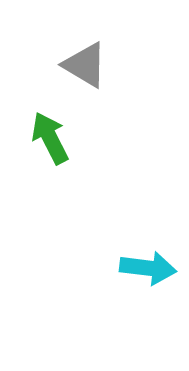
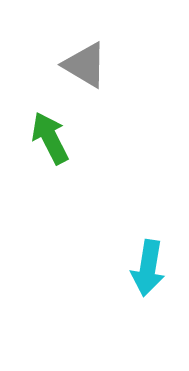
cyan arrow: rotated 92 degrees clockwise
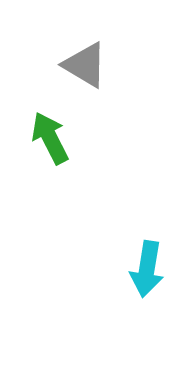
cyan arrow: moved 1 px left, 1 px down
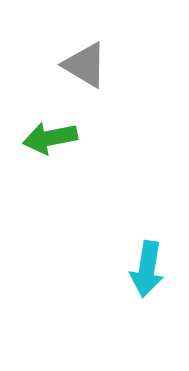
green arrow: rotated 74 degrees counterclockwise
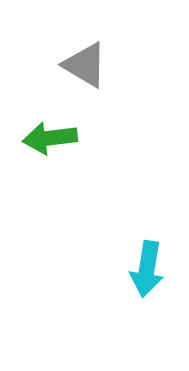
green arrow: rotated 4 degrees clockwise
